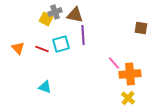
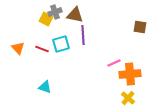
brown square: moved 1 px left, 1 px up
pink line: rotated 72 degrees counterclockwise
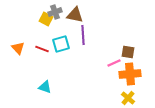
brown square: moved 12 px left, 25 px down
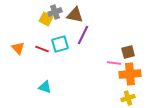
purple line: rotated 30 degrees clockwise
cyan square: moved 1 px left
brown square: rotated 24 degrees counterclockwise
pink line: rotated 32 degrees clockwise
yellow cross: rotated 32 degrees clockwise
